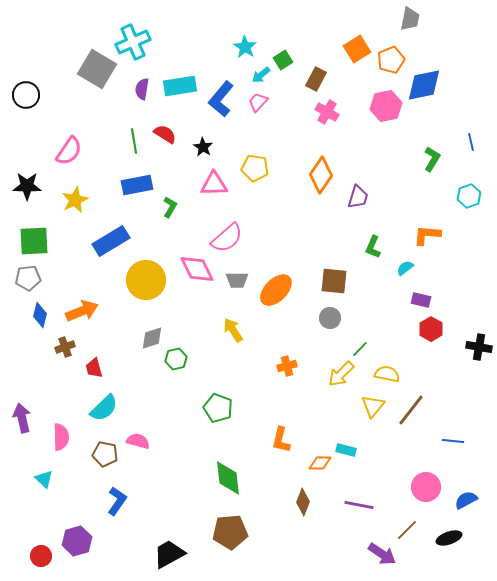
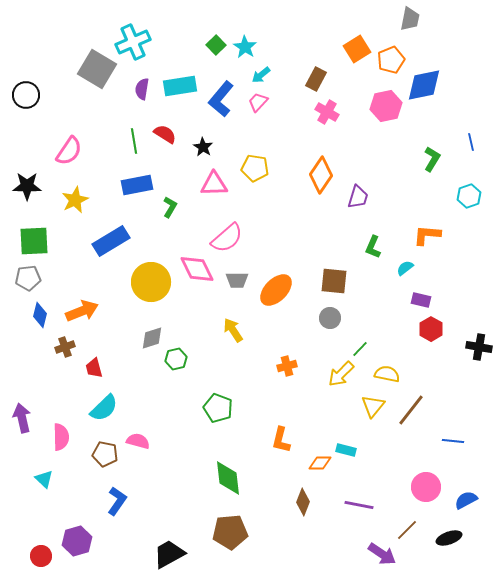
green square at (283, 60): moved 67 px left, 15 px up; rotated 12 degrees counterclockwise
yellow circle at (146, 280): moved 5 px right, 2 px down
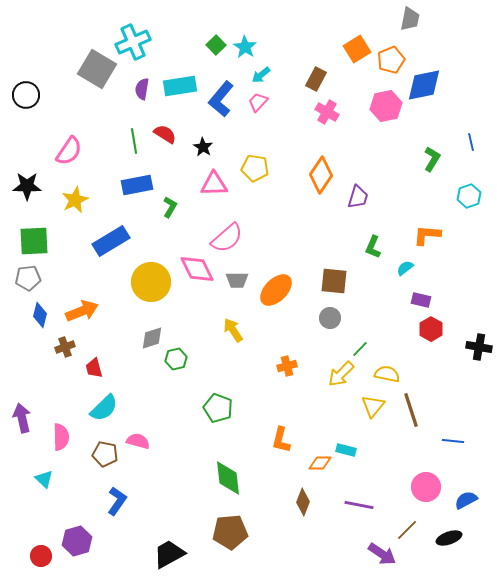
brown line at (411, 410): rotated 56 degrees counterclockwise
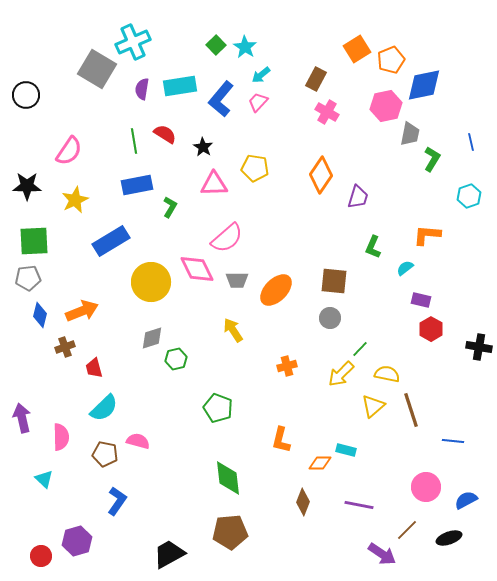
gray trapezoid at (410, 19): moved 115 px down
yellow triangle at (373, 406): rotated 10 degrees clockwise
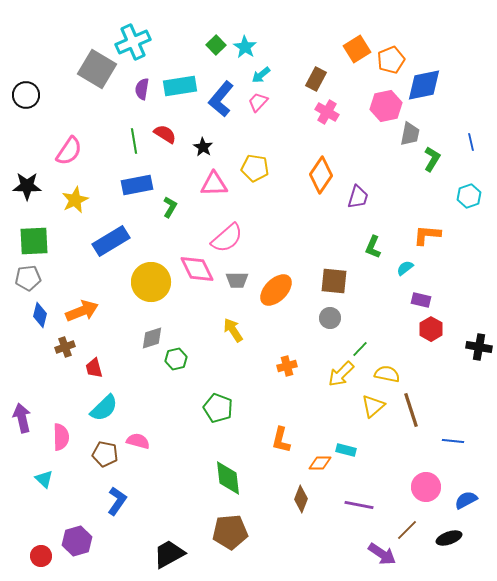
brown diamond at (303, 502): moved 2 px left, 3 px up
